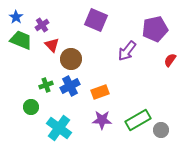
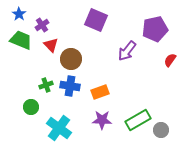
blue star: moved 3 px right, 3 px up
red triangle: moved 1 px left
blue cross: rotated 36 degrees clockwise
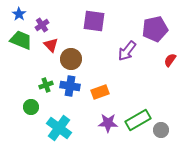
purple square: moved 2 px left, 1 px down; rotated 15 degrees counterclockwise
purple star: moved 6 px right, 3 px down
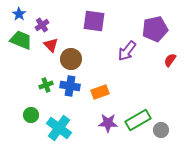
green circle: moved 8 px down
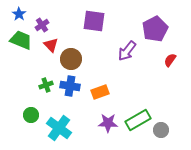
purple pentagon: rotated 15 degrees counterclockwise
